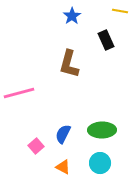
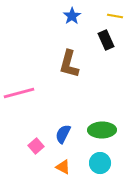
yellow line: moved 5 px left, 5 px down
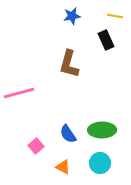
blue star: rotated 24 degrees clockwise
blue semicircle: moved 5 px right; rotated 60 degrees counterclockwise
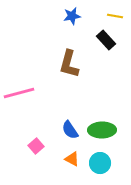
black rectangle: rotated 18 degrees counterclockwise
blue semicircle: moved 2 px right, 4 px up
orange triangle: moved 9 px right, 8 px up
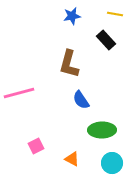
yellow line: moved 2 px up
blue semicircle: moved 11 px right, 30 px up
pink square: rotated 14 degrees clockwise
cyan circle: moved 12 px right
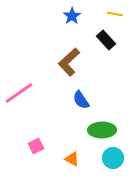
blue star: rotated 24 degrees counterclockwise
brown L-shape: moved 2 px up; rotated 32 degrees clockwise
pink line: rotated 20 degrees counterclockwise
cyan circle: moved 1 px right, 5 px up
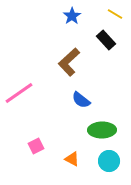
yellow line: rotated 21 degrees clockwise
blue semicircle: rotated 18 degrees counterclockwise
cyan circle: moved 4 px left, 3 px down
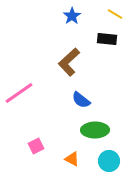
black rectangle: moved 1 px right, 1 px up; rotated 42 degrees counterclockwise
green ellipse: moved 7 px left
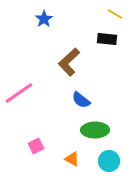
blue star: moved 28 px left, 3 px down
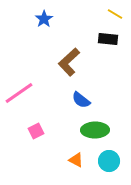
black rectangle: moved 1 px right
pink square: moved 15 px up
orange triangle: moved 4 px right, 1 px down
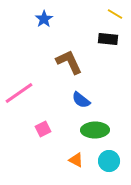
brown L-shape: rotated 108 degrees clockwise
pink square: moved 7 px right, 2 px up
